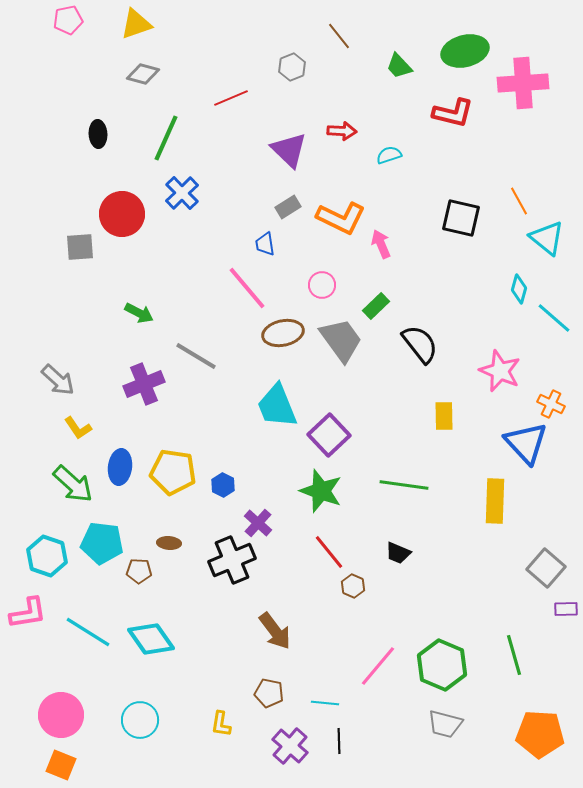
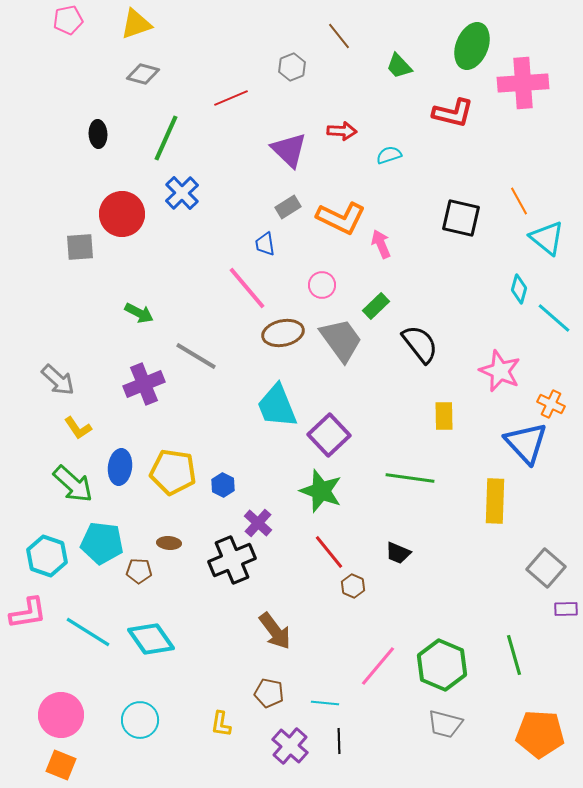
green ellipse at (465, 51): moved 7 px right, 5 px up; rotated 54 degrees counterclockwise
green line at (404, 485): moved 6 px right, 7 px up
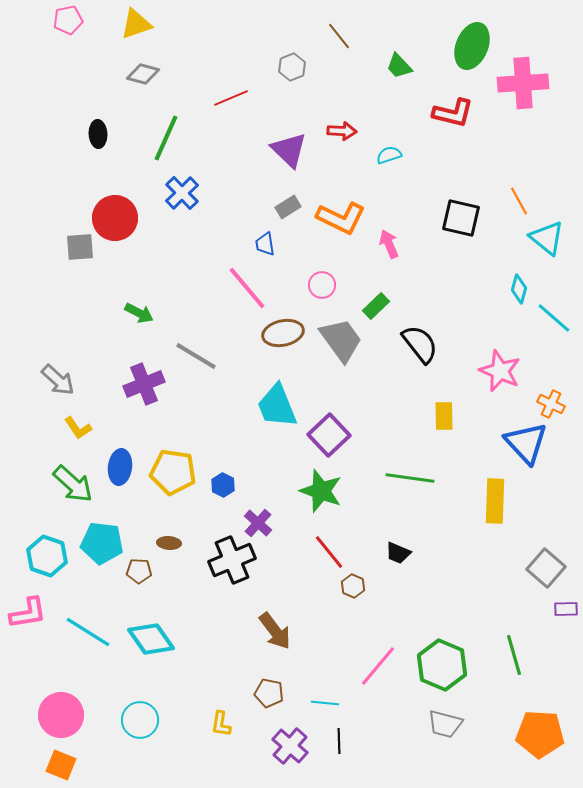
red circle at (122, 214): moved 7 px left, 4 px down
pink arrow at (381, 244): moved 8 px right
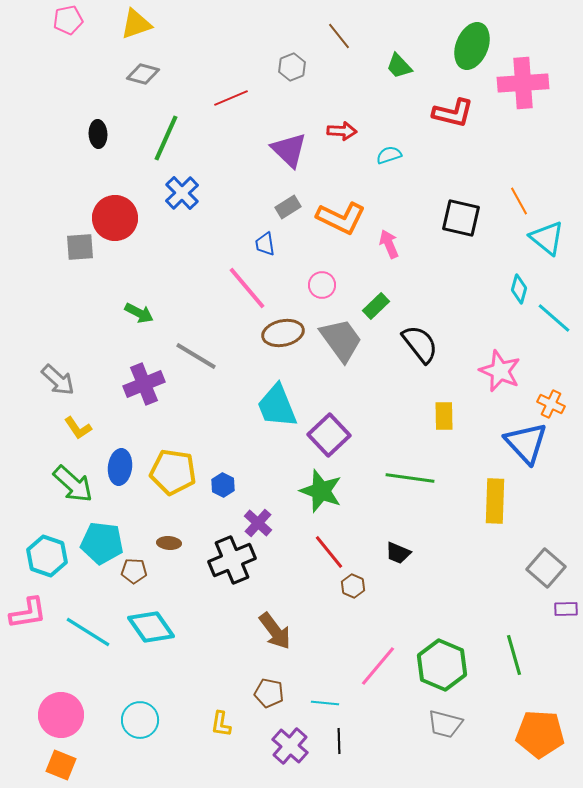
brown pentagon at (139, 571): moved 5 px left
cyan diamond at (151, 639): moved 12 px up
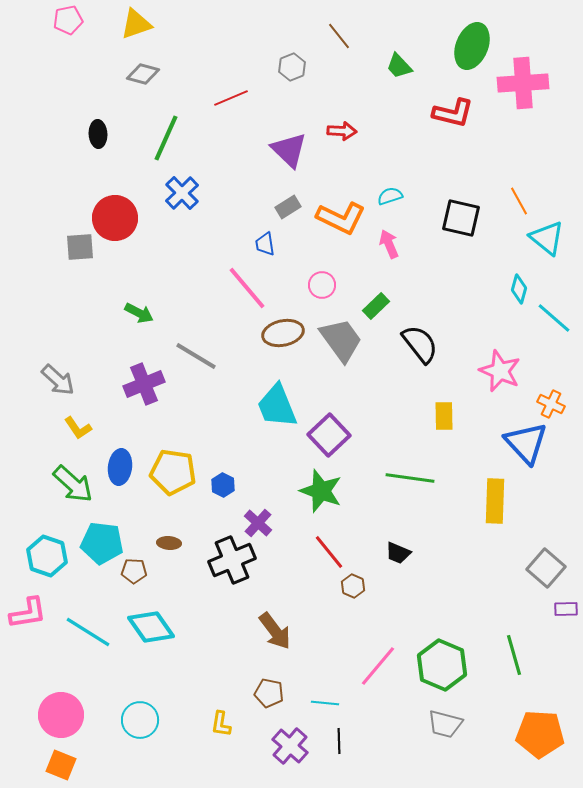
cyan semicircle at (389, 155): moved 1 px right, 41 px down
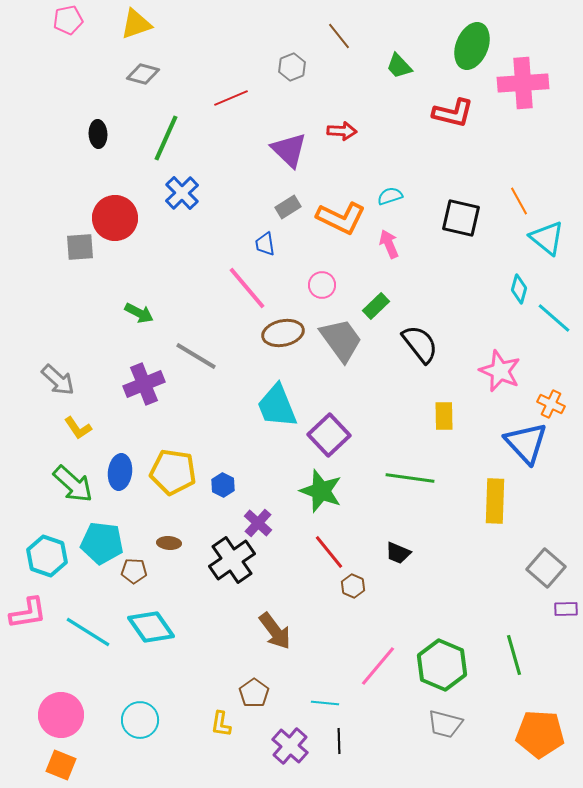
blue ellipse at (120, 467): moved 5 px down
black cross at (232, 560): rotated 12 degrees counterclockwise
brown pentagon at (269, 693): moved 15 px left; rotated 24 degrees clockwise
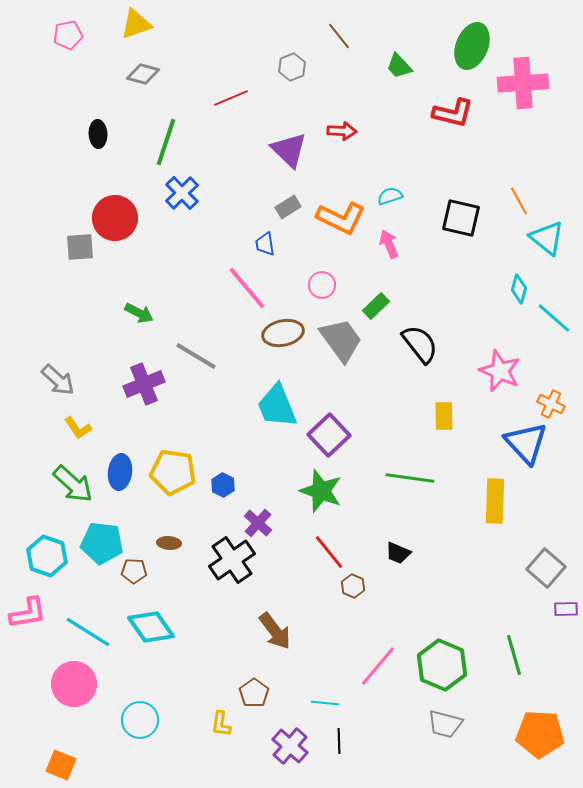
pink pentagon at (68, 20): moved 15 px down
green line at (166, 138): moved 4 px down; rotated 6 degrees counterclockwise
pink circle at (61, 715): moved 13 px right, 31 px up
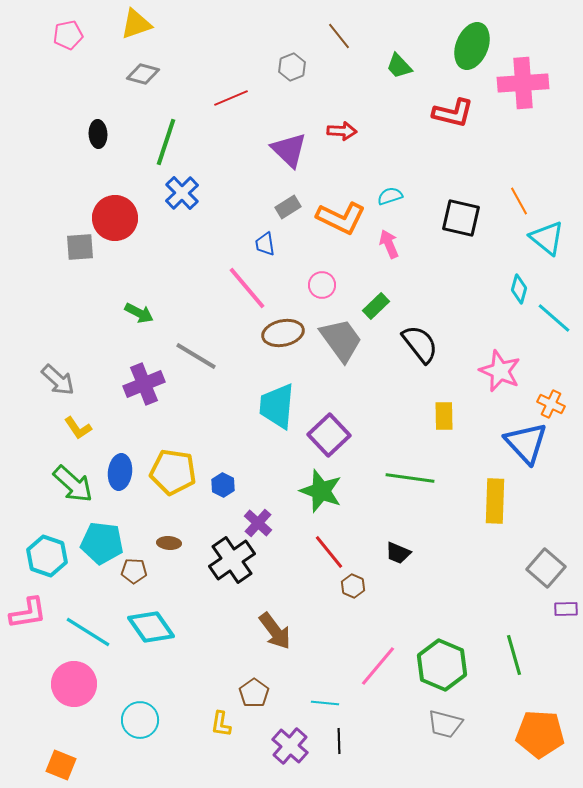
cyan trapezoid at (277, 406): rotated 27 degrees clockwise
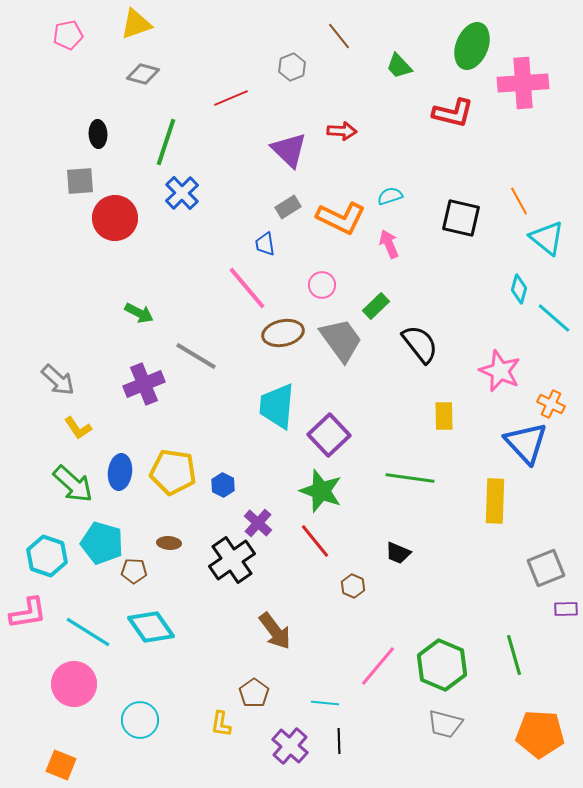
gray square at (80, 247): moved 66 px up
cyan pentagon at (102, 543): rotated 9 degrees clockwise
red line at (329, 552): moved 14 px left, 11 px up
gray square at (546, 568): rotated 27 degrees clockwise
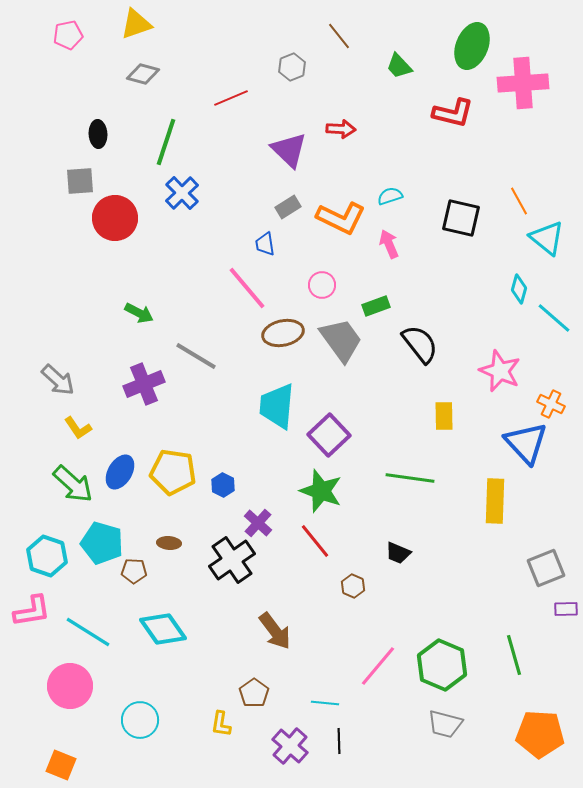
red arrow at (342, 131): moved 1 px left, 2 px up
green rectangle at (376, 306): rotated 24 degrees clockwise
blue ellipse at (120, 472): rotated 24 degrees clockwise
pink L-shape at (28, 613): moved 4 px right, 2 px up
cyan diamond at (151, 627): moved 12 px right, 2 px down
pink circle at (74, 684): moved 4 px left, 2 px down
